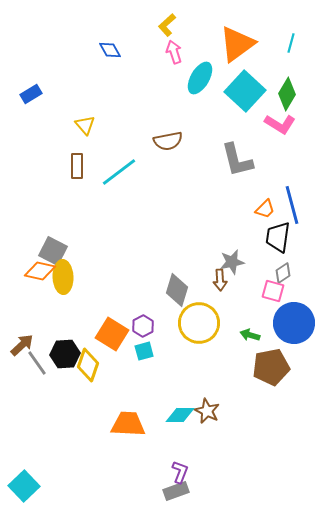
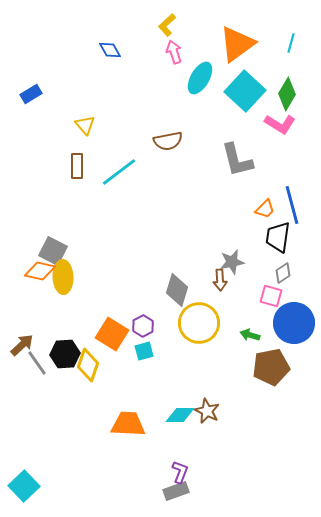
pink square at (273, 291): moved 2 px left, 5 px down
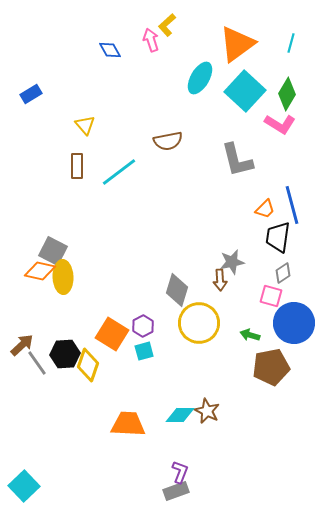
pink arrow at (174, 52): moved 23 px left, 12 px up
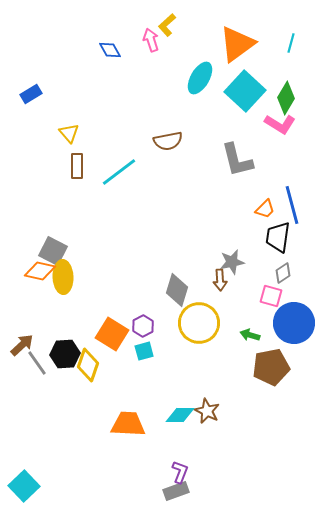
green diamond at (287, 94): moved 1 px left, 4 px down
yellow triangle at (85, 125): moved 16 px left, 8 px down
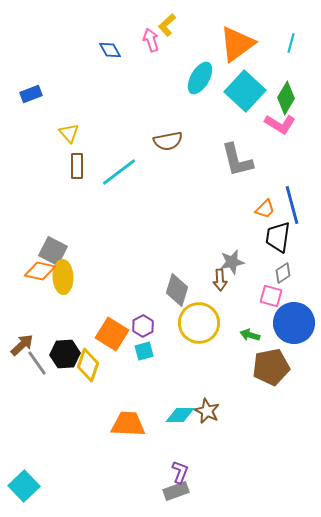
blue rectangle at (31, 94): rotated 10 degrees clockwise
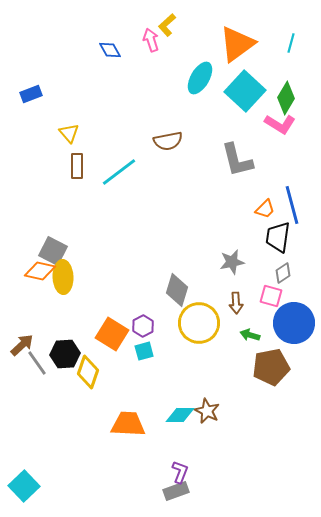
brown arrow at (220, 280): moved 16 px right, 23 px down
yellow diamond at (88, 365): moved 7 px down
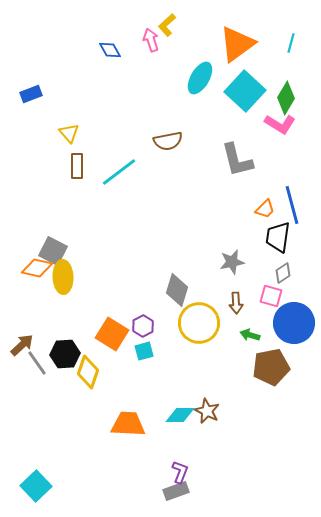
orange diamond at (40, 271): moved 3 px left, 3 px up
cyan square at (24, 486): moved 12 px right
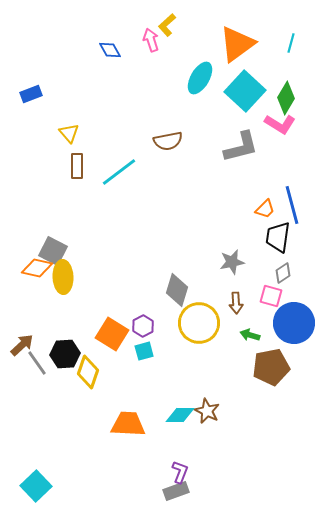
gray L-shape at (237, 160): moved 4 px right, 13 px up; rotated 90 degrees counterclockwise
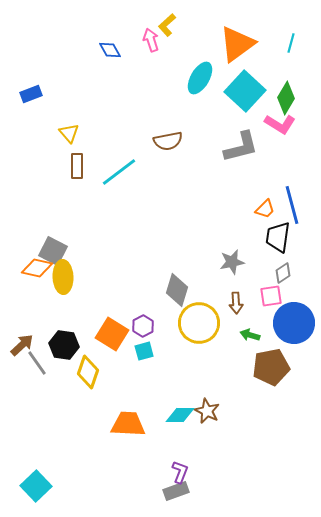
pink square at (271, 296): rotated 25 degrees counterclockwise
black hexagon at (65, 354): moved 1 px left, 9 px up; rotated 12 degrees clockwise
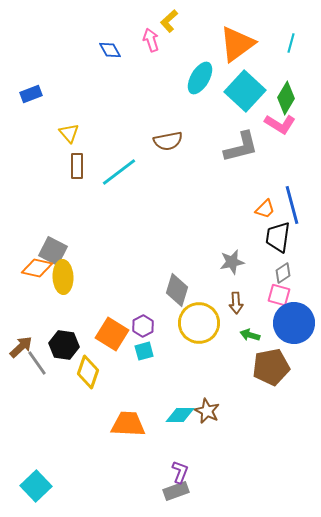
yellow L-shape at (167, 25): moved 2 px right, 4 px up
pink square at (271, 296): moved 8 px right, 1 px up; rotated 25 degrees clockwise
brown arrow at (22, 345): moved 1 px left, 2 px down
